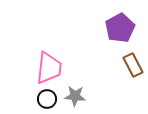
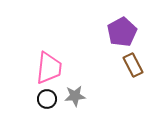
purple pentagon: moved 2 px right, 4 px down
gray star: rotated 10 degrees counterclockwise
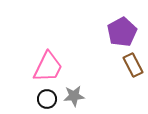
pink trapezoid: moved 1 px left, 1 px up; rotated 20 degrees clockwise
gray star: moved 1 px left
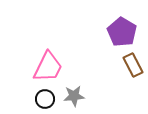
purple pentagon: rotated 12 degrees counterclockwise
black circle: moved 2 px left
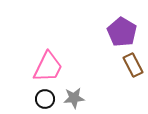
gray star: moved 2 px down
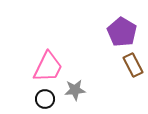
gray star: moved 1 px right, 8 px up
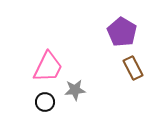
brown rectangle: moved 3 px down
black circle: moved 3 px down
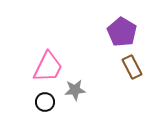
brown rectangle: moved 1 px left, 1 px up
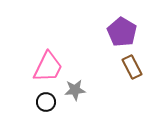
black circle: moved 1 px right
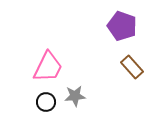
purple pentagon: moved 6 px up; rotated 12 degrees counterclockwise
brown rectangle: rotated 15 degrees counterclockwise
gray star: moved 6 px down
